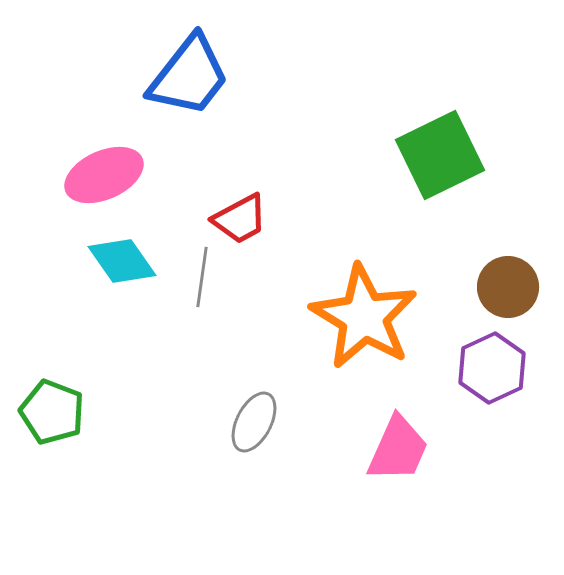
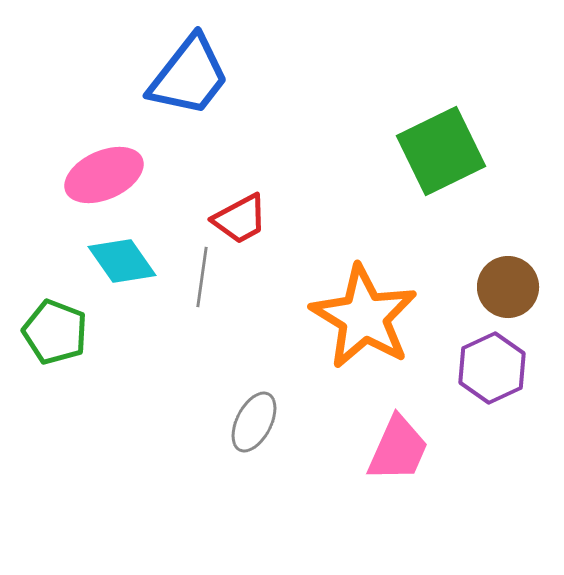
green square: moved 1 px right, 4 px up
green pentagon: moved 3 px right, 80 px up
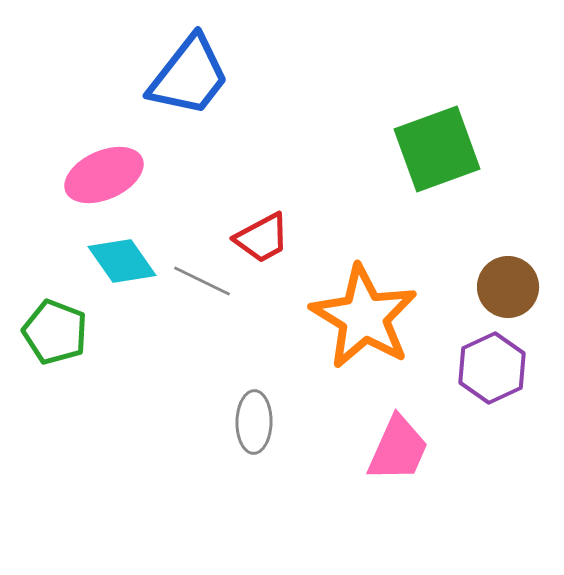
green square: moved 4 px left, 2 px up; rotated 6 degrees clockwise
red trapezoid: moved 22 px right, 19 px down
gray line: moved 4 px down; rotated 72 degrees counterclockwise
gray ellipse: rotated 26 degrees counterclockwise
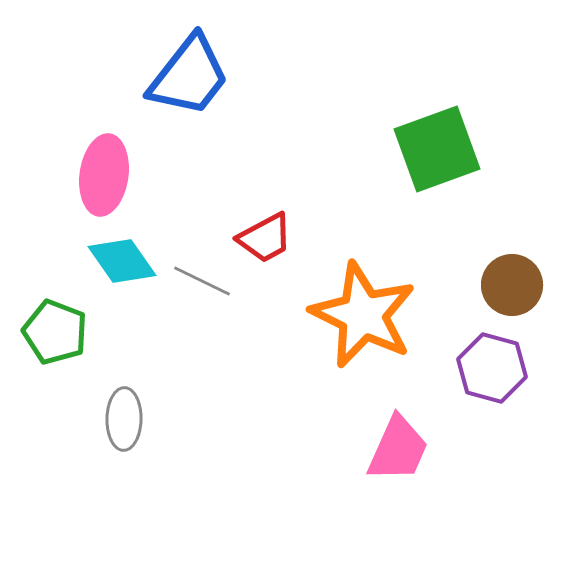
pink ellipse: rotated 58 degrees counterclockwise
red trapezoid: moved 3 px right
brown circle: moved 4 px right, 2 px up
orange star: moved 1 px left, 2 px up; rotated 5 degrees counterclockwise
purple hexagon: rotated 20 degrees counterclockwise
gray ellipse: moved 130 px left, 3 px up
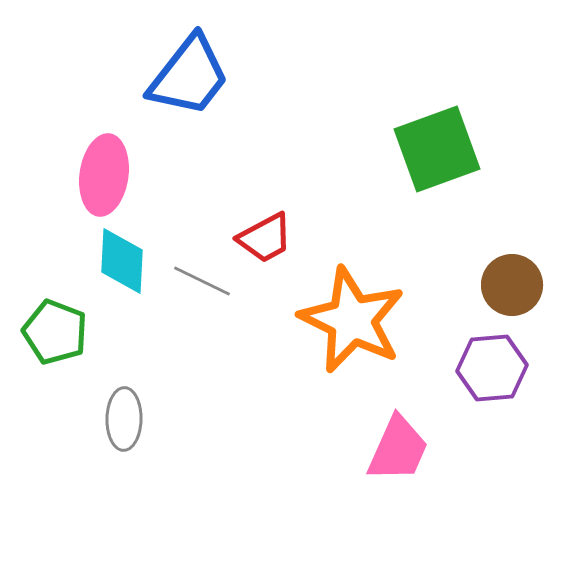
cyan diamond: rotated 38 degrees clockwise
orange star: moved 11 px left, 5 px down
purple hexagon: rotated 20 degrees counterclockwise
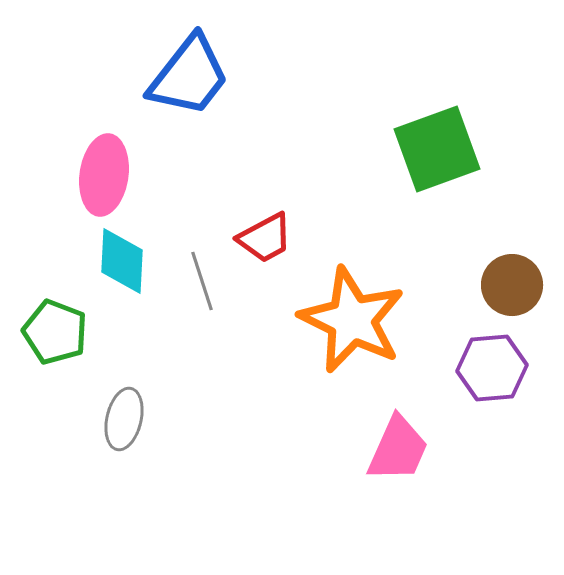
gray line: rotated 46 degrees clockwise
gray ellipse: rotated 12 degrees clockwise
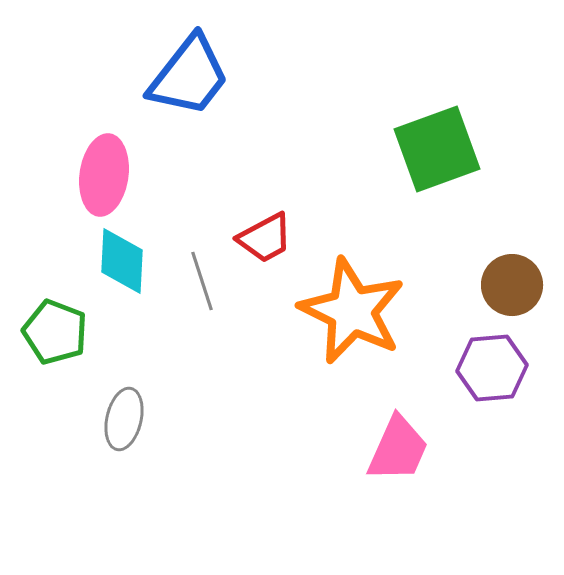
orange star: moved 9 px up
